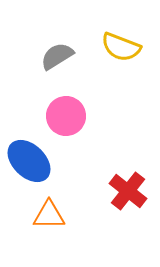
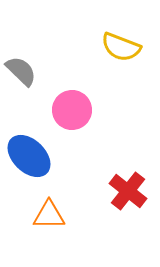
gray semicircle: moved 36 px left, 15 px down; rotated 76 degrees clockwise
pink circle: moved 6 px right, 6 px up
blue ellipse: moved 5 px up
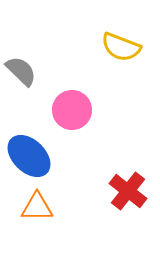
orange triangle: moved 12 px left, 8 px up
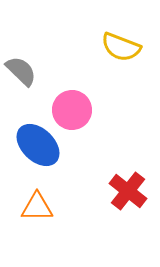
blue ellipse: moved 9 px right, 11 px up
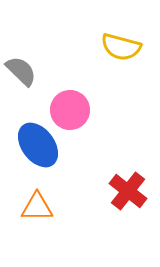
yellow semicircle: rotated 6 degrees counterclockwise
pink circle: moved 2 px left
blue ellipse: rotated 9 degrees clockwise
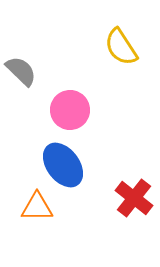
yellow semicircle: rotated 42 degrees clockwise
blue ellipse: moved 25 px right, 20 px down
red cross: moved 6 px right, 7 px down
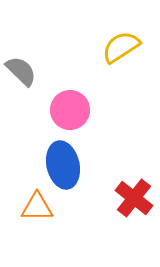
yellow semicircle: rotated 90 degrees clockwise
blue ellipse: rotated 24 degrees clockwise
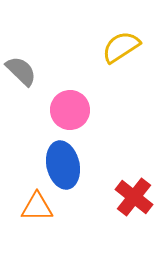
red cross: moved 1 px up
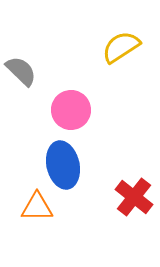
pink circle: moved 1 px right
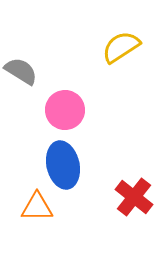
gray semicircle: rotated 12 degrees counterclockwise
pink circle: moved 6 px left
